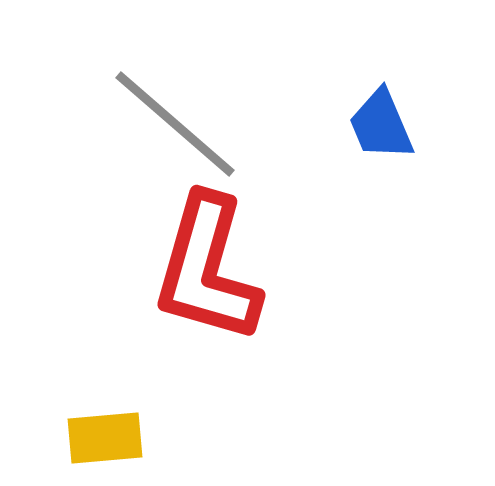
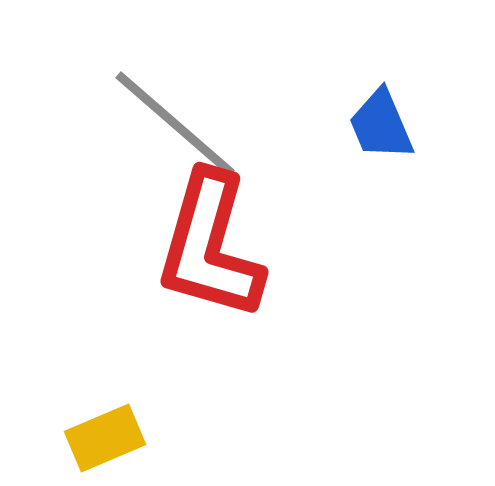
red L-shape: moved 3 px right, 23 px up
yellow rectangle: rotated 18 degrees counterclockwise
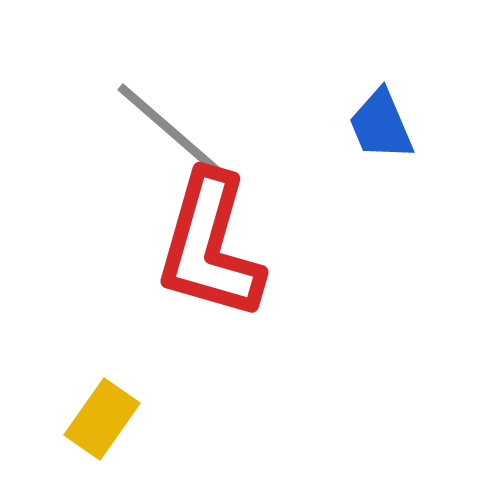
gray line: moved 2 px right, 12 px down
yellow rectangle: moved 3 px left, 19 px up; rotated 32 degrees counterclockwise
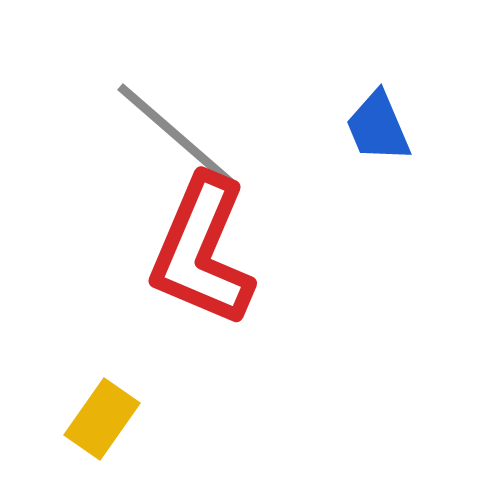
blue trapezoid: moved 3 px left, 2 px down
red L-shape: moved 8 px left, 5 px down; rotated 7 degrees clockwise
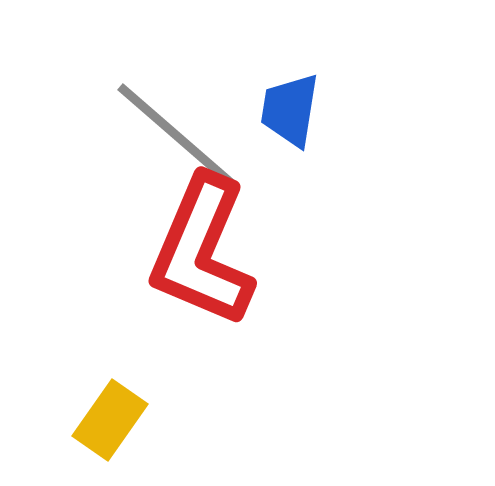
blue trapezoid: moved 88 px left, 17 px up; rotated 32 degrees clockwise
yellow rectangle: moved 8 px right, 1 px down
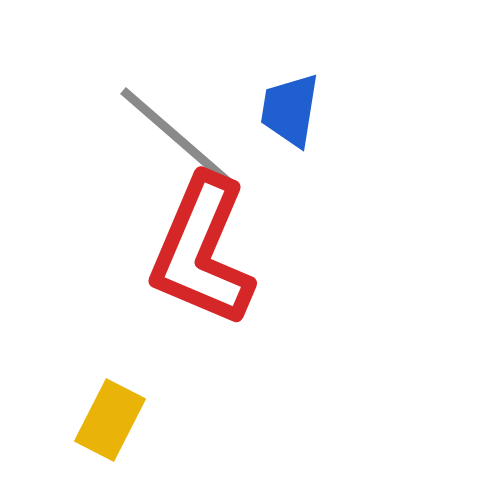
gray line: moved 3 px right, 4 px down
yellow rectangle: rotated 8 degrees counterclockwise
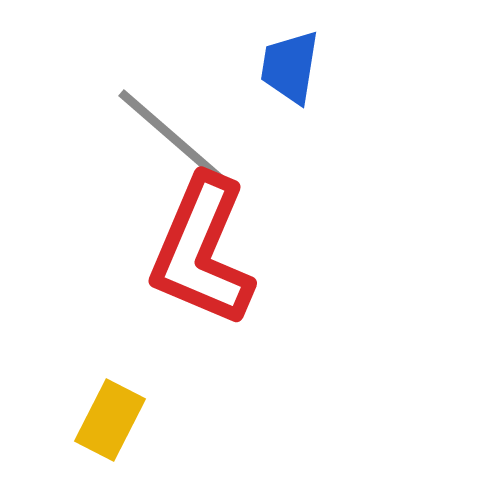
blue trapezoid: moved 43 px up
gray line: moved 2 px left, 2 px down
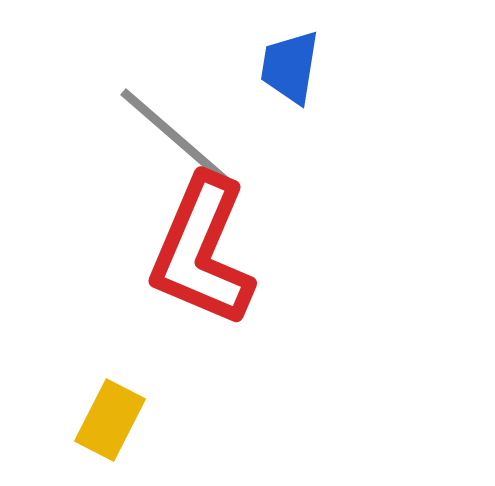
gray line: moved 2 px right, 1 px up
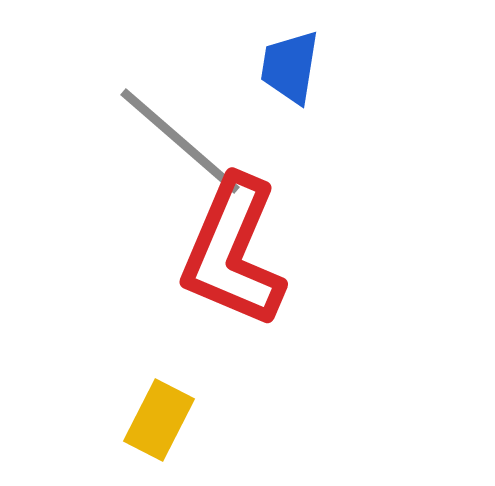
red L-shape: moved 31 px right, 1 px down
yellow rectangle: moved 49 px right
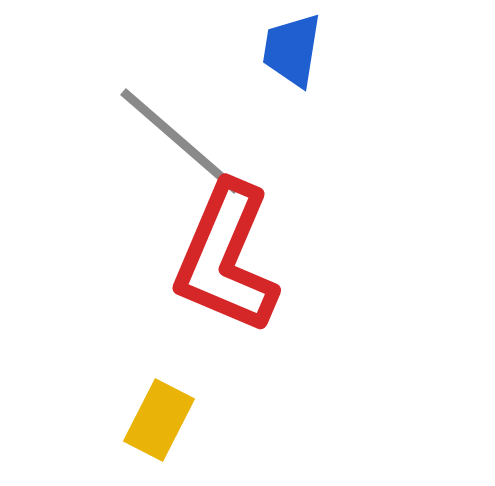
blue trapezoid: moved 2 px right, 17 px up
red L-shape: moved 7 px left, 6 px down
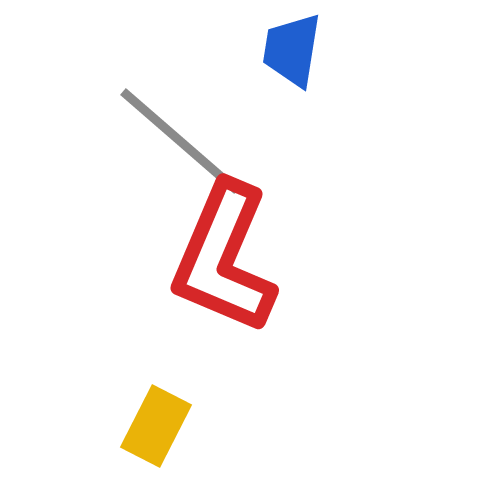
red L-shape: moved 2 px left
yellow rectangle: moved 3 px left, 6 px down
